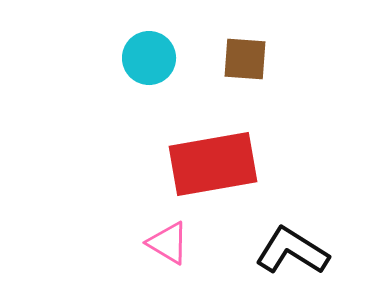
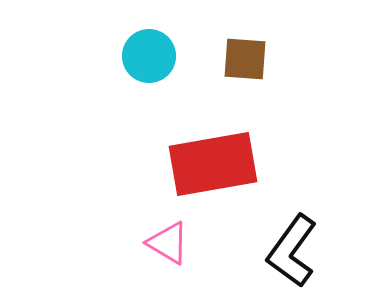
cyan circle: moved 2 px up
black L-shape: rotated 86 degrees counterclockwise
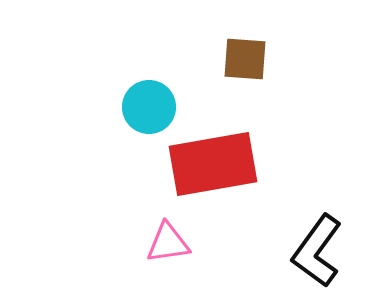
cyan circle: moved 51 px down
pink triangle: rotated 39 degrees counterclockwise
black L-shape: moved 25 px right
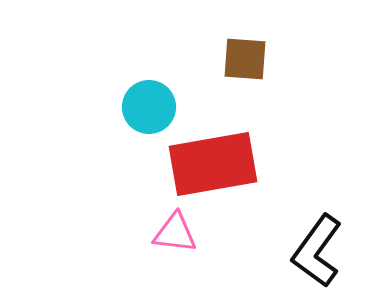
pink triangle: moved 7 px right, 10 px up; rotated 15 degrees clockwise
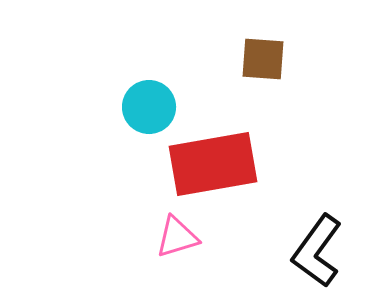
brown square: moved 18 px right
pink triangle: moved 2 px right, 4 px down; rotated 24 degrees counterclockwise
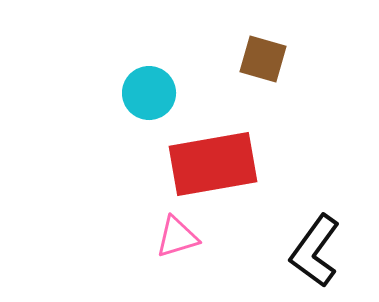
brown square: rotated 12 degrees clockwise
cyan circle: moved 14 px up
black L-shape: moved 2 px left
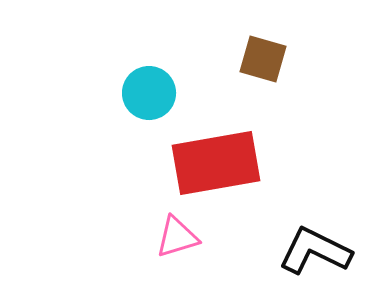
red rectangle: moved 3 px right, 1 px up
black L-shape: rotated 80 degrees clockwise
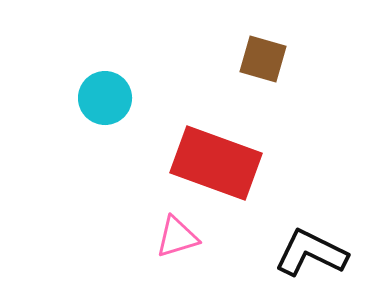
cyan circle: moved 44 px left, 5 px down
red rectangle: rotated 30 degrees clockwise
black L-shape: moved 4 px left, 2 px down
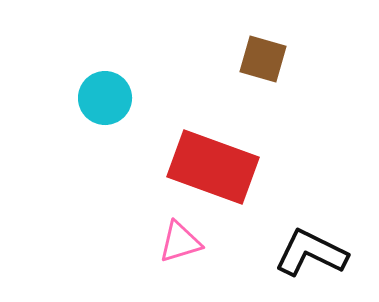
red rectangle: moved 3 px left, 4 px down
pink triangle: moved 3 px right, 5 px down
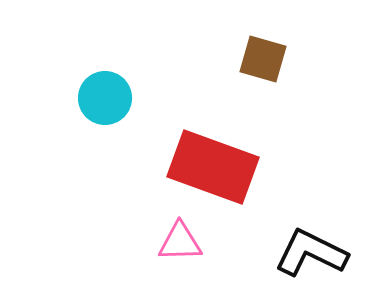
pink triangle: rotated 15 degrees clockwise
